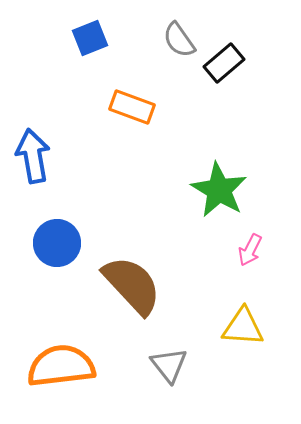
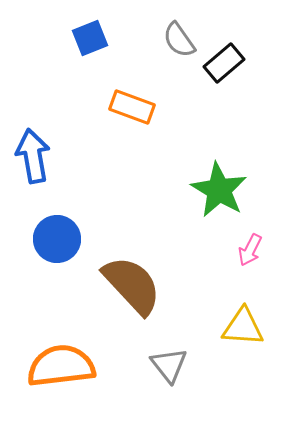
blue circle: moved 4 px up
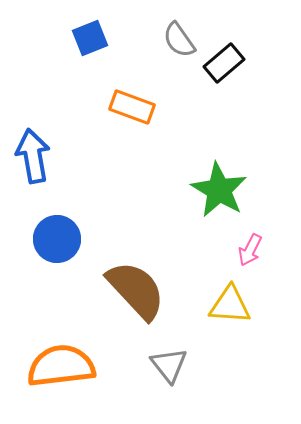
brown semicircle: moved 4 px right, 5 px down
yellow triangle: moved 13 px left, 22 px up
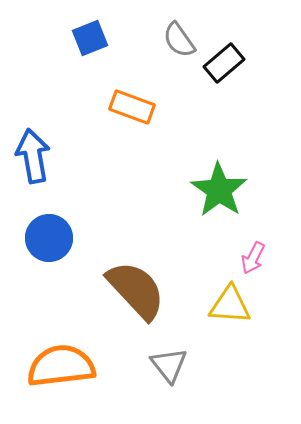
green star: rotated 4 degrees clockwise
blue circle: moved 8 px left, 1 px up
pink arrow: moved 3 px right, 8 px down
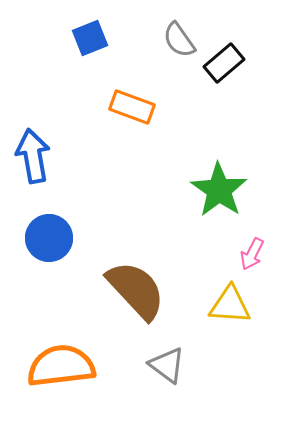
pink arrow: moved 1 px left, 4 px up
gray triangle: moved 2 px left; rotated 15 degrees counterclockwise
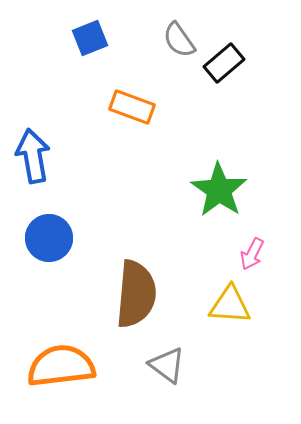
brown semicircle: moved 4 px down; rotated 48 degrees clockwise
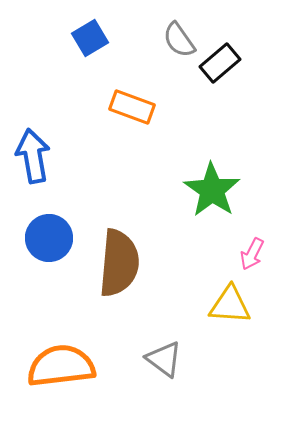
blue square: rotated 9 degrees counterclockwise
black rectangle: moved 4 px left
green star: moved 7 px left
brown semicircle: moved 17 px left, 31 px up
gray triangle: moved 3 px left, 6 px up
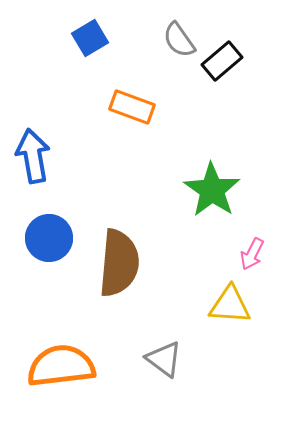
black rectangle: moved 2 px right, 2 px up
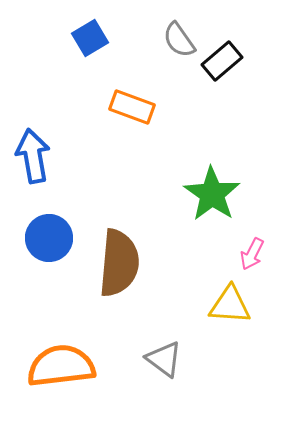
green star: moved 4 px down
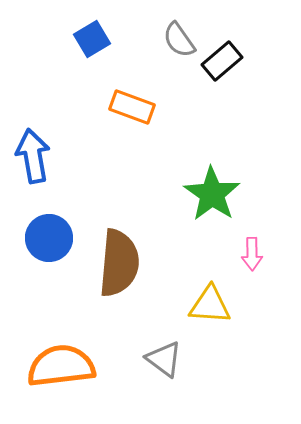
blue square: moved 2 px right, 1 px down
pink arrow: rotated 28 degrees counterclockwise
yellow triangle: moved 20 px left
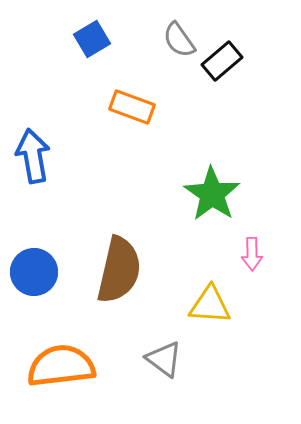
blue circle: moved 15 px left, 34 px down
brown semicircle: moved 7 px down; rotated 8 degrees clockwise
